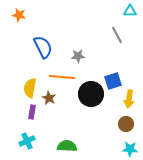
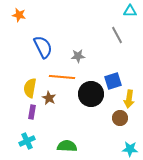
brown circle: moved 6 px left, 6 px up
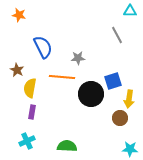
gray star: moved 2 px down
brown star: moved 32 px left, 28 px up
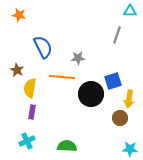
gray line: rotated 48 degrees clockwise
